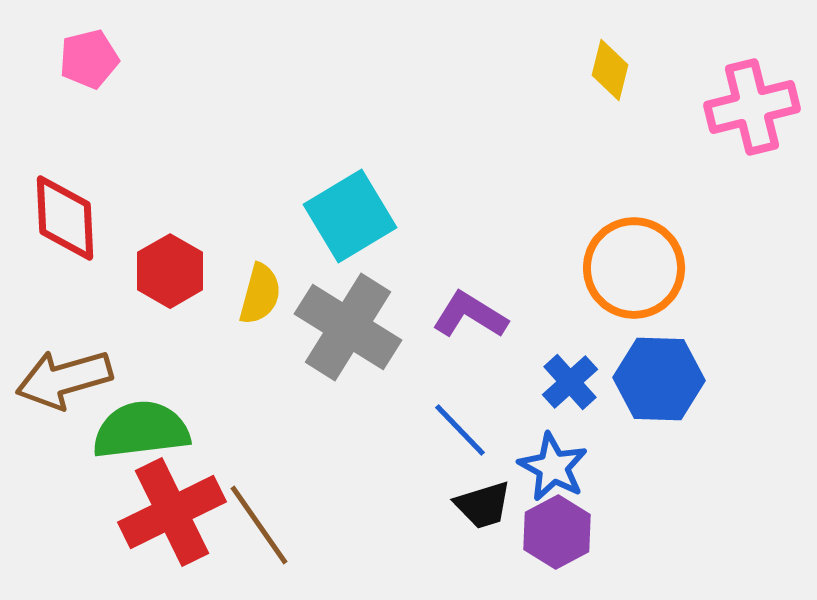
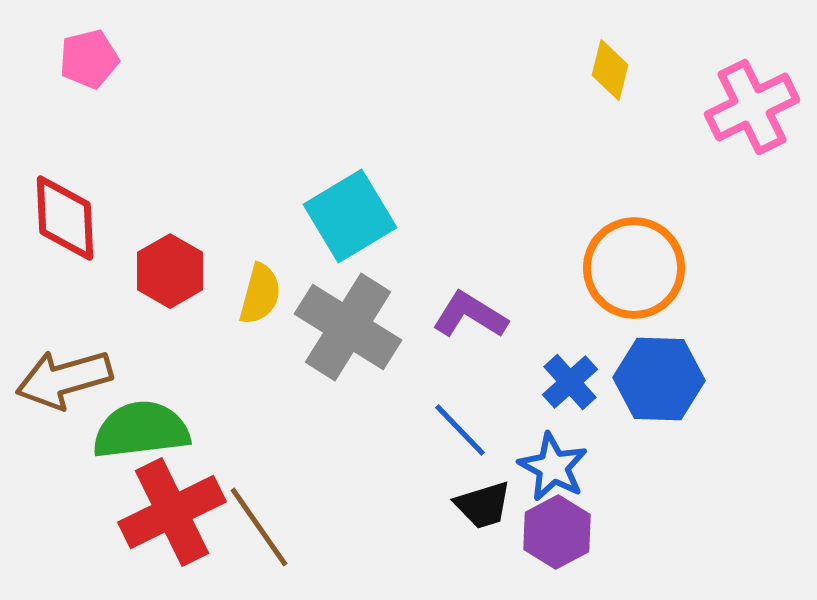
pink cross: rotated 12 degrees counterclockwise
brown line: moved 2 px down
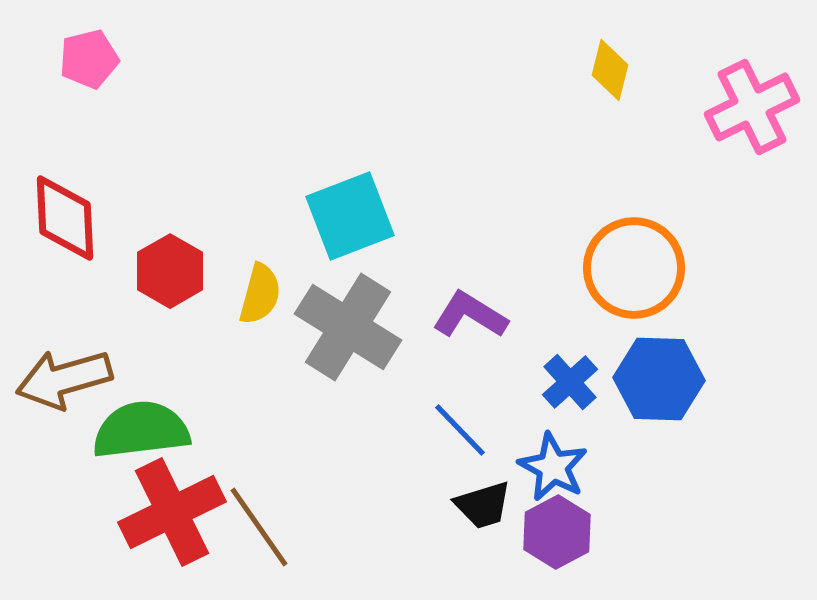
cyan square: rotated 10 degrees clockwise
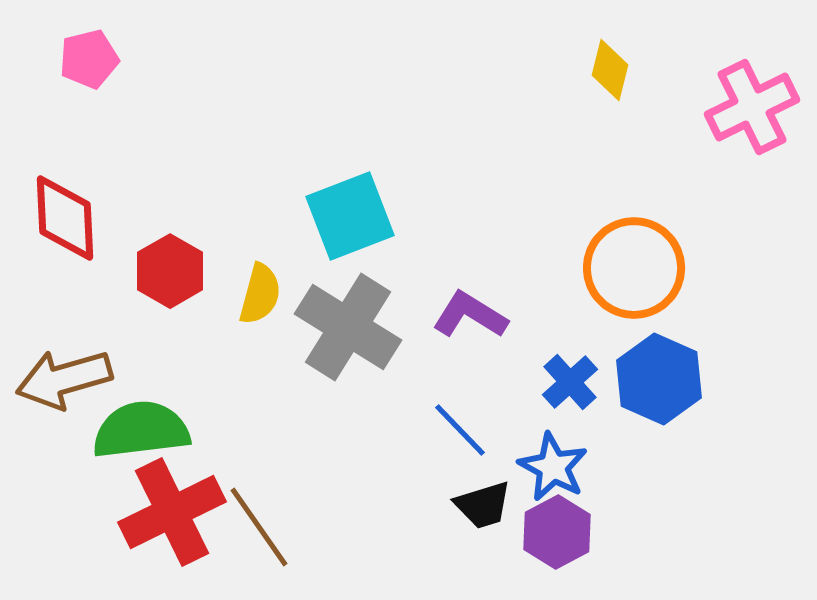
blue hexagon: rotated 22 degrees clockwise
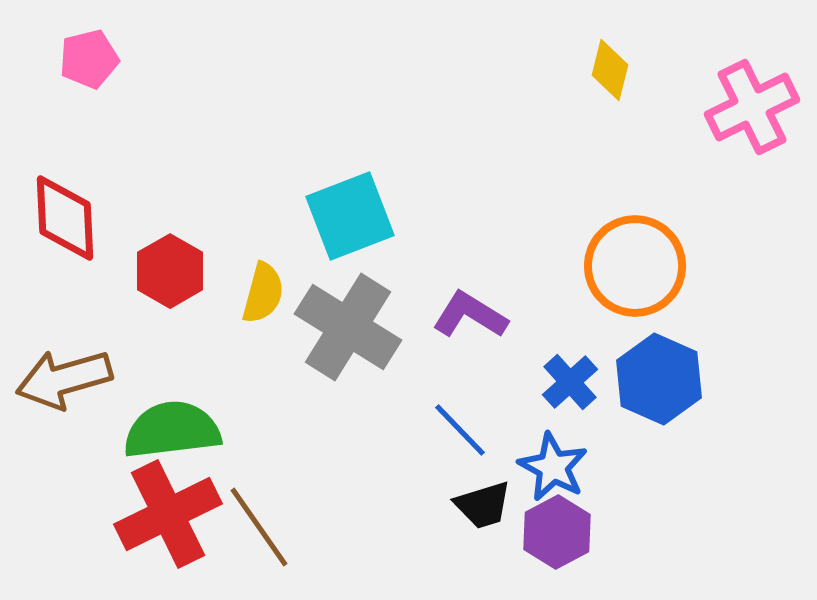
orange circle: moved 1 px right, 2 px up
yellow semicircle: moved 3 px right, 1 px up
green semicircle: moved 31 px right
red cross: moved 4 px left, 2 px down
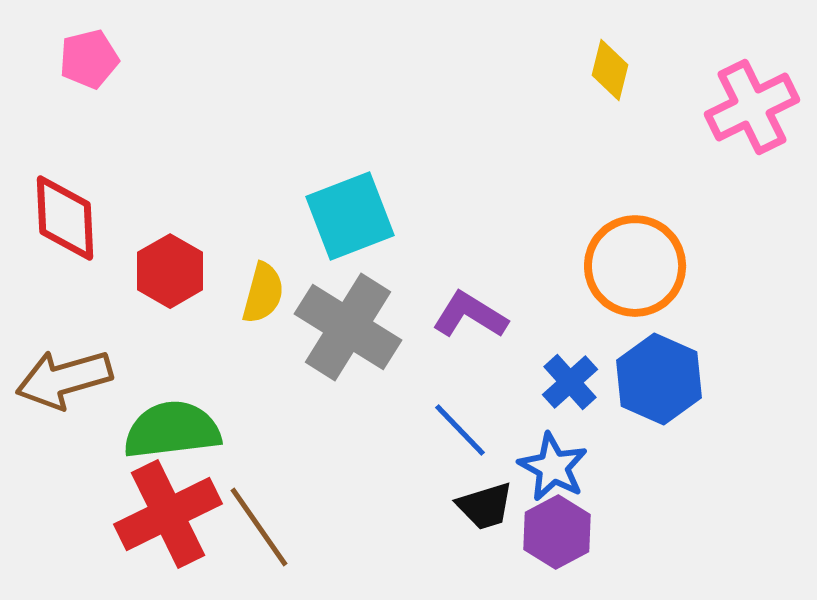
black trapezoid: moved 2 px right, 1 px down
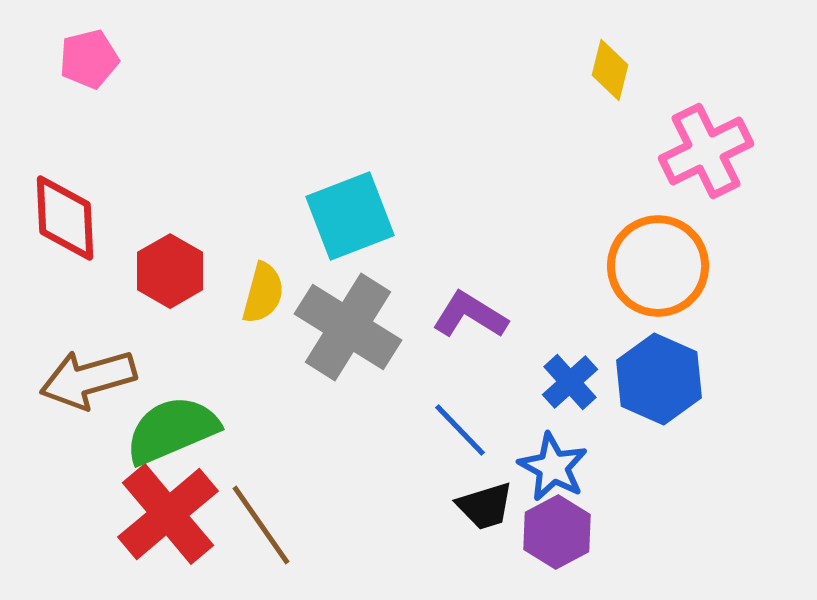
pink cross: moved 46 px left, 44 px down
orange circle: moved 23 px right
brown arrow: moved 24 px right
green semicircle: rotated 16 degrees counterclockwise
red cross: rotated 14 degrees counterclockwise
brown line: moved 2 px right, 2 px up
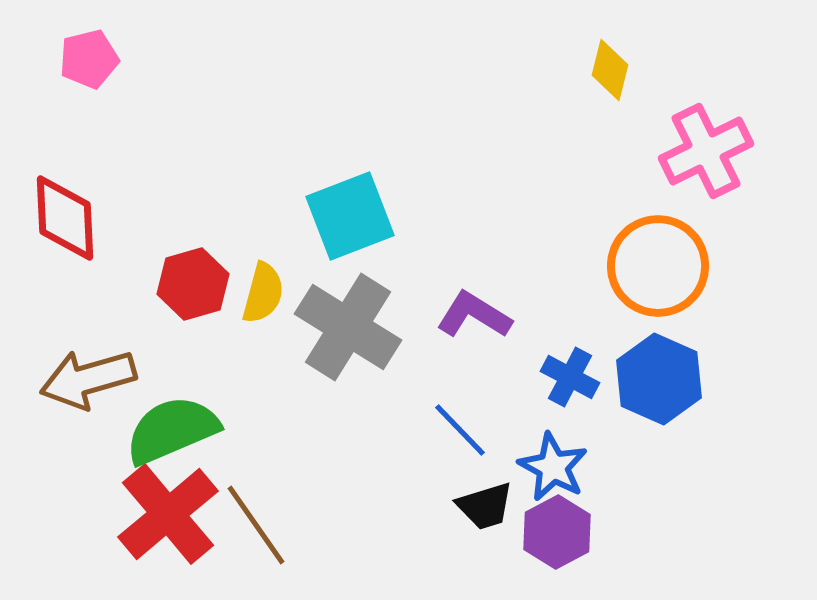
red hexagon: moved 23 px right, 13 px down; rotated 14 degrees clockwise
purple L-shape: moved 4 px right
blue cross: moved 5 px up; rotated 20 degrees counterclockwise
brown line: moved 5 px left
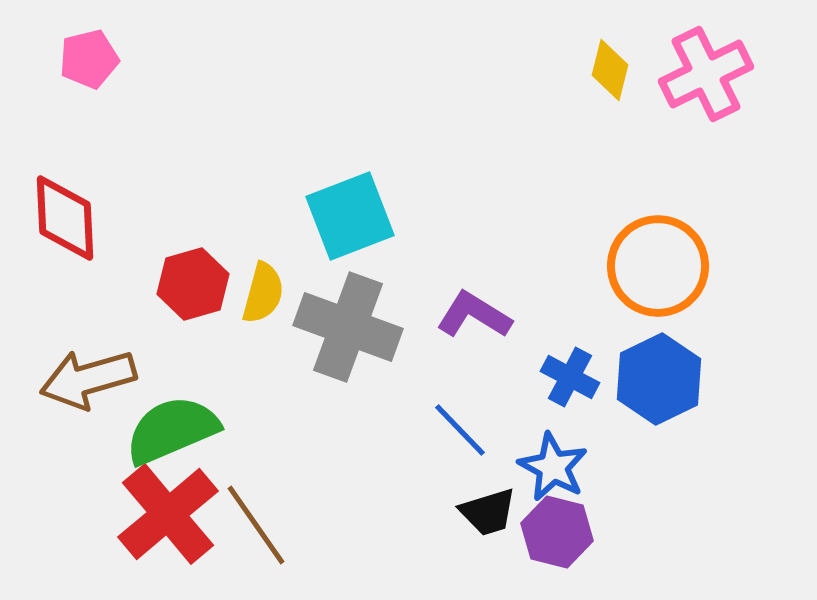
pink cross: moved 77 px up
gray cross: rotated 12 degrees counterclockwise
blue hexagon: rotated 10 degrees clockwise
black trapezoid: moved 3 px right, 6 px down
purple hexagon: rotated 18 degrees counterclockwise
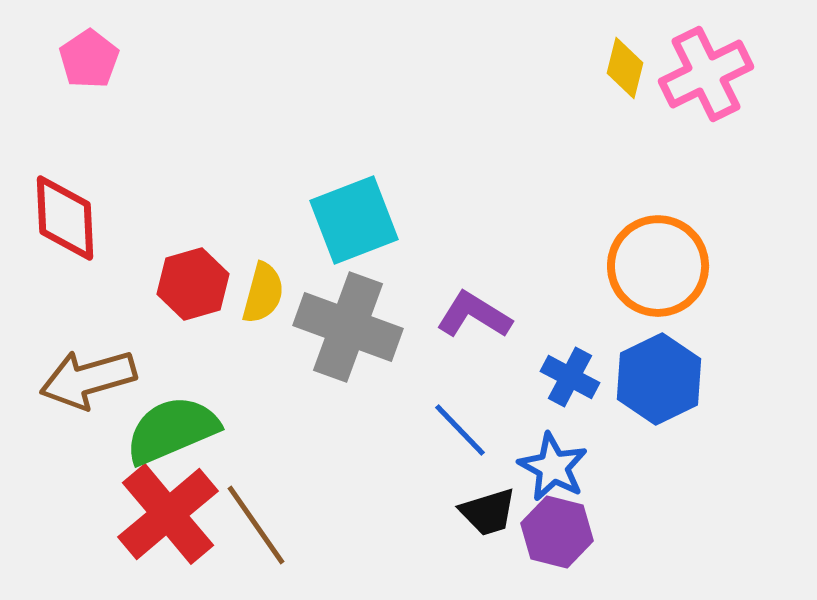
pink pentagon: rotated 20 degrees counterclockwise
yellow diamond: moved 15 px right, 2 px up
cyan square: moved 4 px right, 4 px down
